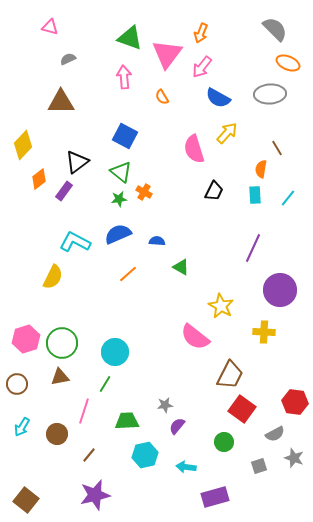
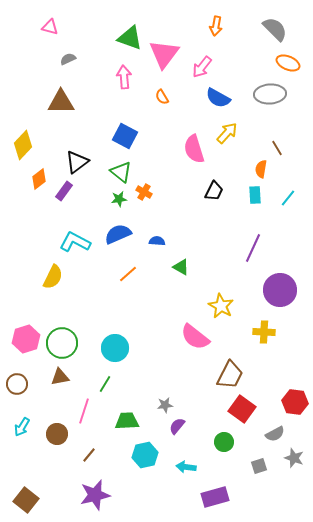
orange arrow at (201, 33): moved 15 px right, 7 px up; rotated 12 degrees counterclockwise
pink triangle at (167, 54): moved 3 px left
cyan circle at (115, 352): moved 4 px up
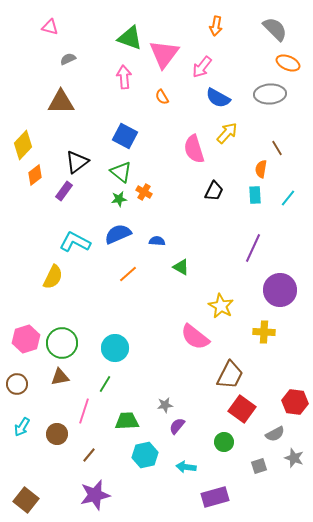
orange diamond at (39, 179): moved 4 px left, 4 px up
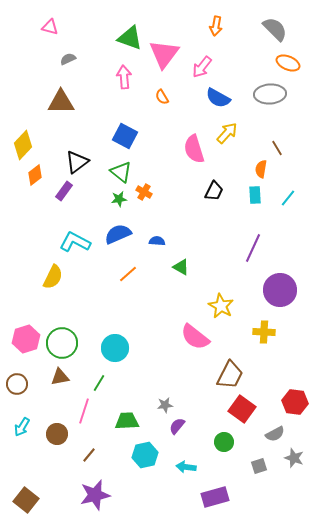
green line at (105, 384): moved 6 px left, 1 px up
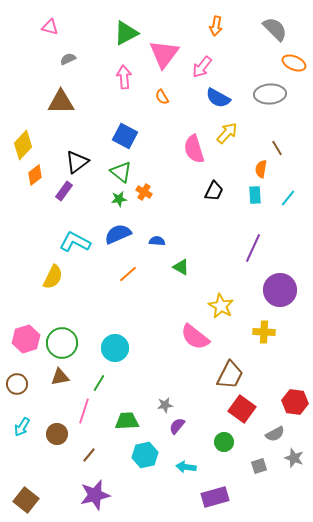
green triangle at (130, 38): moved 4 px left, 5 px up; rotated 48 degrees counterclockwise
orange ellipse at (288, 63): moved 6 px right
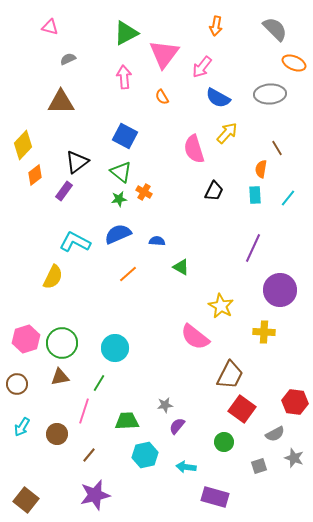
purple rectangle at (215, 497): rotated 32 degrees clockwise
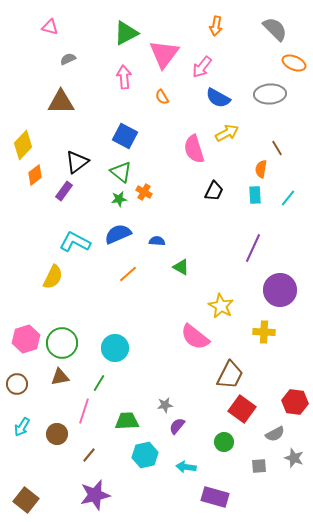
yellow arrow at (227, 133): rotated 20 degrees clockwise
gray square at (259, 466): rotated 14 degrees clockwise
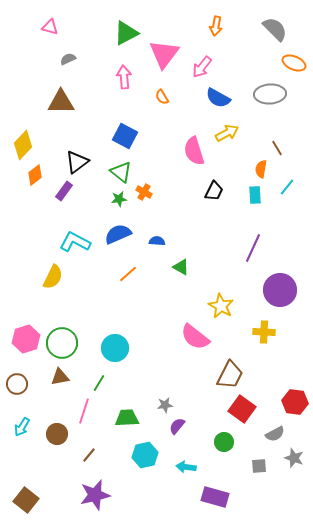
pink semicircle at (194, 149): moved 2 px down
cyan line at (288, 198): moved 1 px left, 11 px up
green trapezoid at (127, 421): moved 3 px up
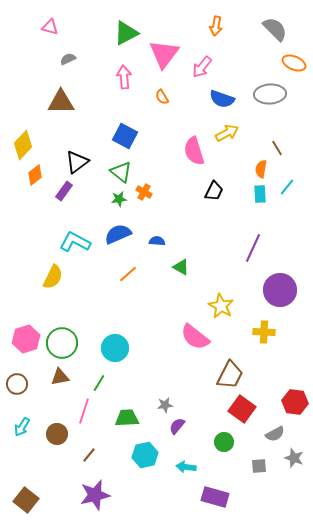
blue semicircle at (218, 98): moved 4 px right, 1 px down; rotated 10 degrees counterclockwise
cyan rectangle at (255, 195): moved 5 px right, 1 px up
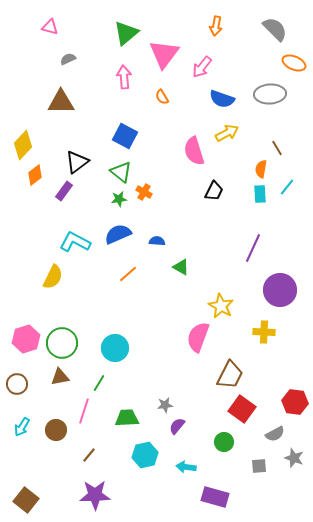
green triangle at (126, 33): rotated 12 degrees counterclockwise
pink semicircle at (195, 337): moved 3 px right; rotated 72 degrees clockwise
brown circle at (57, 434): moved 1 px left, 4 px up
purple star at (95, 495): rotated 12 degrees clockwise
